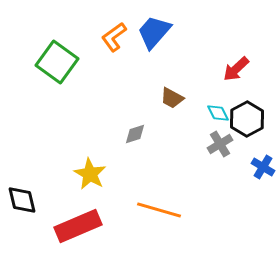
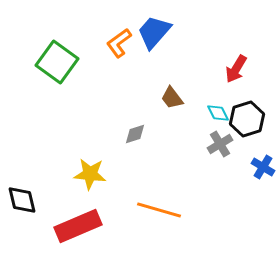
orange L-shape: moved 5 px right, 6 px down
red arrow: rotated 16 degrees counterclockwise
brown trapezoid: rotated 25 degrees clockwise
black hexagon: rotated 12 degrees clockwise
yellow star: rotated 24 degrees counterclockwise
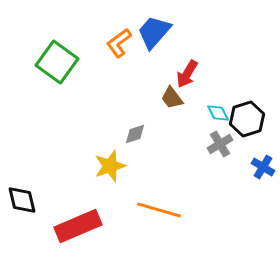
red arrow: moved 49 px left, 5 px down
yellow star: moved 20 px right, 8 px up; rotated 24 degrees counterclockwise
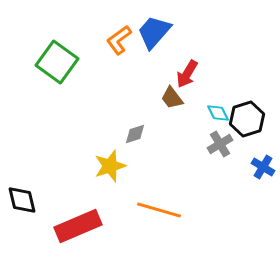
orange L-shape: moved 3 px up
